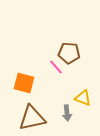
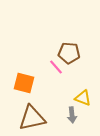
gray arrow: moved 5 px right, 2 px down
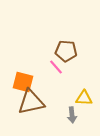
brown pentagon: moved 3 px left, 2 px up
orange square: moved 1 px left, 1 px up
yellow triangle: moved 1 px right; rotated 18 degrees counterclockwise
brown triangle: moved 1 px left, 16 px up
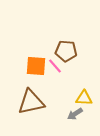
pink line: moved 1 px left, 1 px up
orange square: moved 13 px right, 16 px up; rotated 10 degrees counterclockwise
gray arrow: moved 3 px right, 1 px up; rotated 63 degrees clockwise
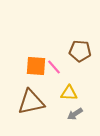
brown pentagon: moved 14 px right
pink line: moved 1 px left, 1 px down
yellow triangle: moved 15 px left, 5 px up
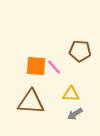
yellow triangle: moved 2 px right, 1 px down
brown triangle: rotated 16 degrees clockwise
